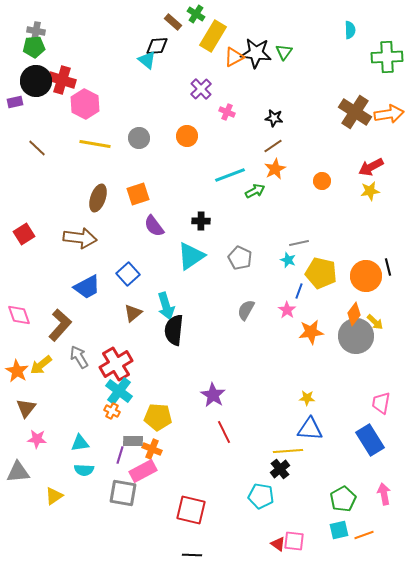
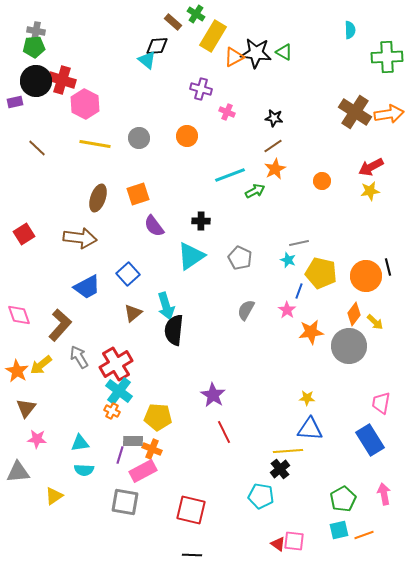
green triangle at (284, 52): rotated 36 degrees counterclockwise
purple cross at (201, 89): rotated 30 degrees counterclockwise
gray circle at (356, 336): moved 7 px left, 10 px down
gray square at (123, 493): moved 2 px right, 9 px down
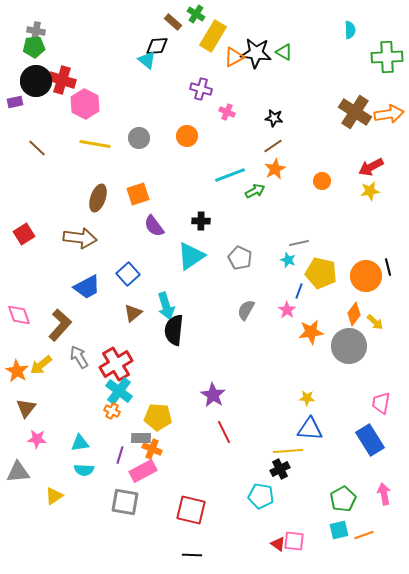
gray rectangle at (133, 441): moved 8 px right, 3 px up
black cross at (280, 469): rotated 12 degrees clockwise
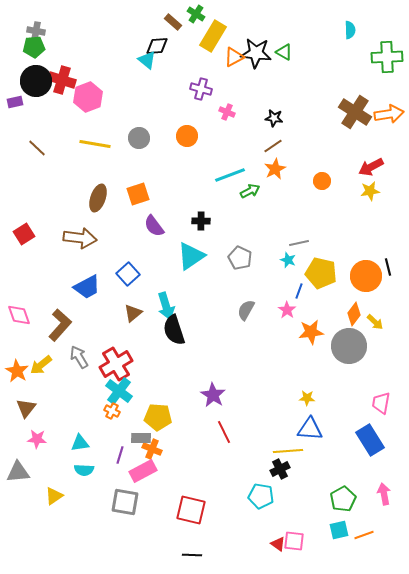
pink hexagon at (85, 104): moved 3 px right, 7 px up; rotated 12 degrees clockwise
green arrow at (255, 191): moved 5 px left
black semicircle at (174, 330): rotated 24 degrees counterclockwise
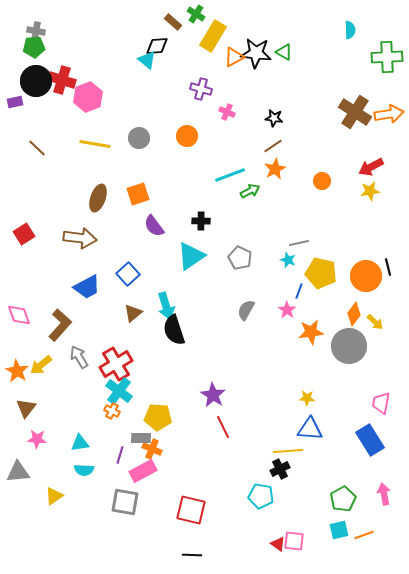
red line at (224, 432): moved 1 px left, 5 px up
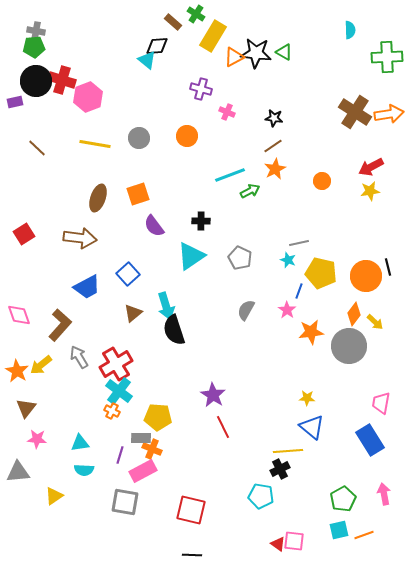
blue triangle at (310, 429): moved 2 px right, 2 px up; rotated 36 degrees clockwise
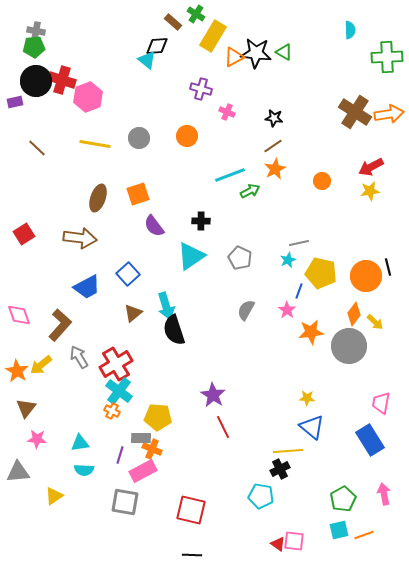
cyan star at (288, 260): rotated 28 degrees clockwise
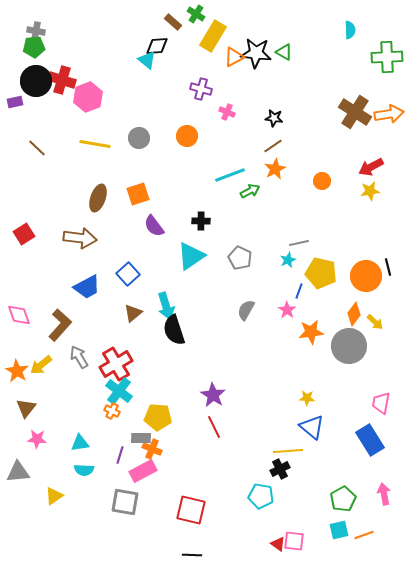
red line at (223, 427): moved 9 px left
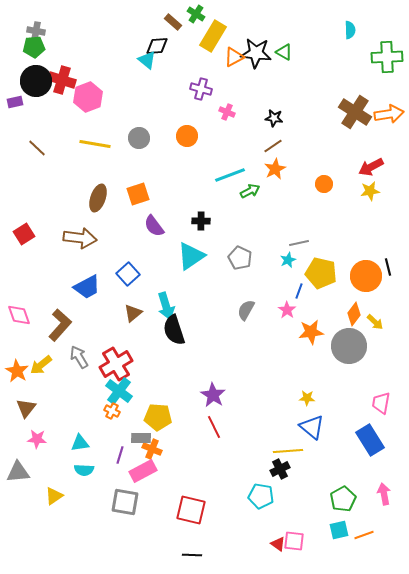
orange circle at (322, 181): moved 2 px right, 3 px down
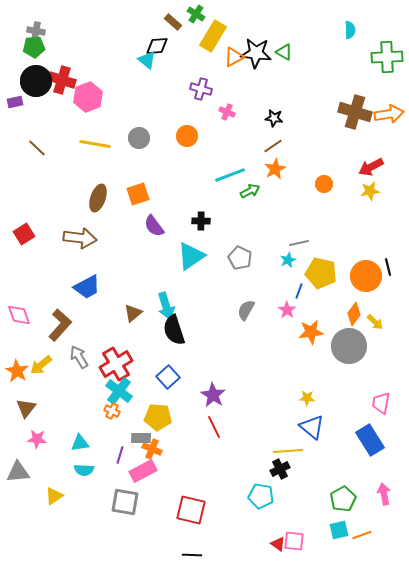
brown cross at (355, 112): rotated 16 degrees counterclockwise
blue square at (128, 274): moved 40 px right, 103 px down
orange line at (364, 535): moved 2 px left
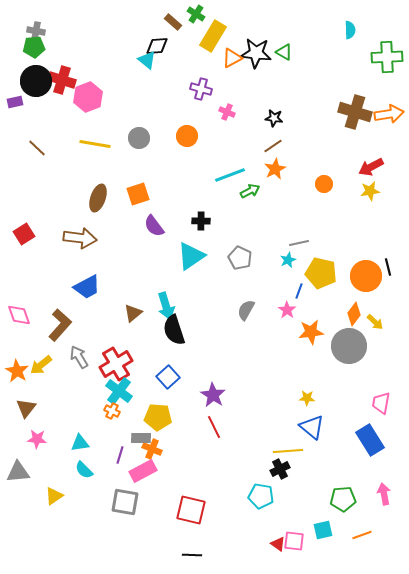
orange triangle at (234, 57): moved 2 px left, 1 px down
cyan semicircle at (84, 470): rotated 42 degrees clockwise
green pentagon at (343, 499): rotated 25 degrees clockwise
cyan square at (339, 530): moved 16 px left
